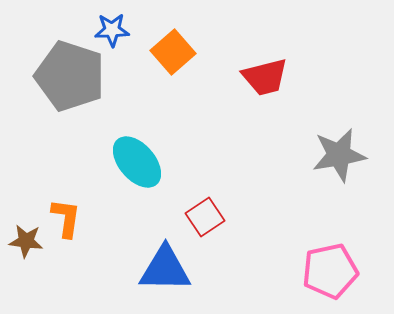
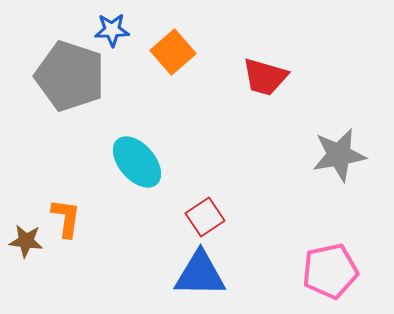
red trapezoid: rotated 30 degrees clockwise
blue triangle: moved 35 px right, 5 px down
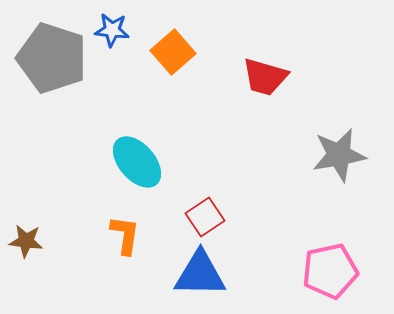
blue star: rotated 8 degrees clockwise
gray pentagon: moved 18 px left, 18 px up
orange L-shape: moved 59 px right, 17 px down
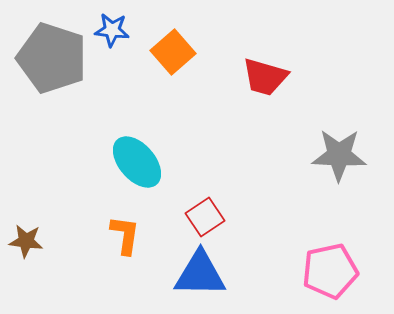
gray star: rotated 12 degrees clockwise
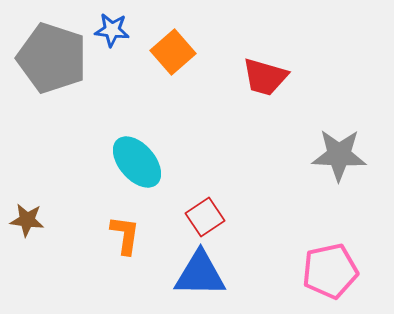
brown star: moved 1 px right, 21 px up
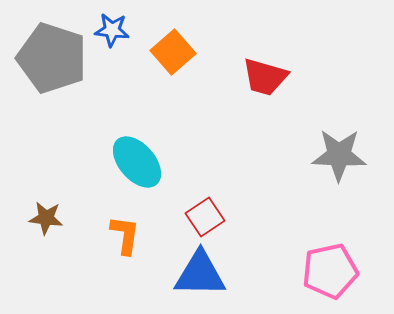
brown star: moved 19 px right, 2 px up
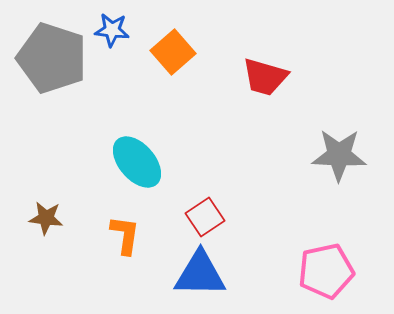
pink pentagon: moved 4 px left
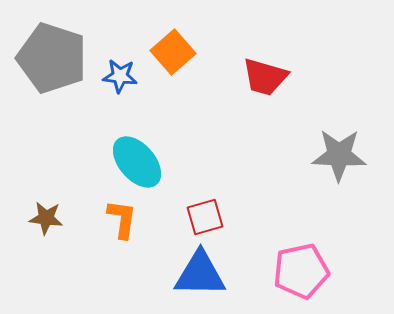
blue star: moved 8 px right, 46 px down
red square: rotated 18 degrees clockwise
orange L-shape: moved 3 px left, 16 px up
pink pentagon: moved 25 px left
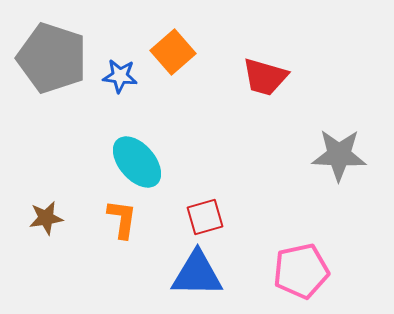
brown star: rotated 16 degrees counterclockwise
blue triangle: moved 3 px left
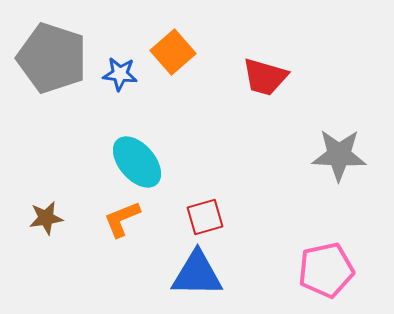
blue star: moved 2 px up
orange L-shape: rotated 120 degrees counterclockwise
pink pentagon: moved 25 px right, 1 px up
